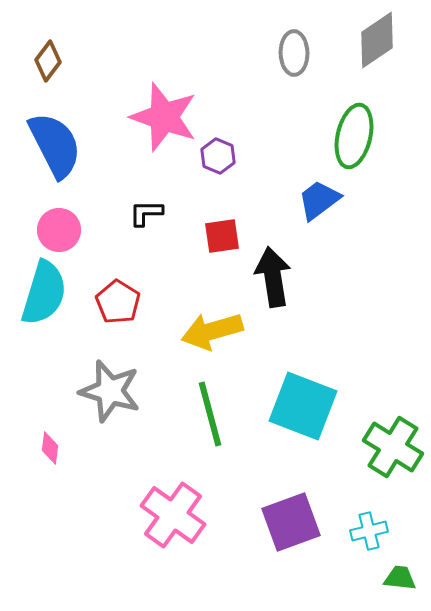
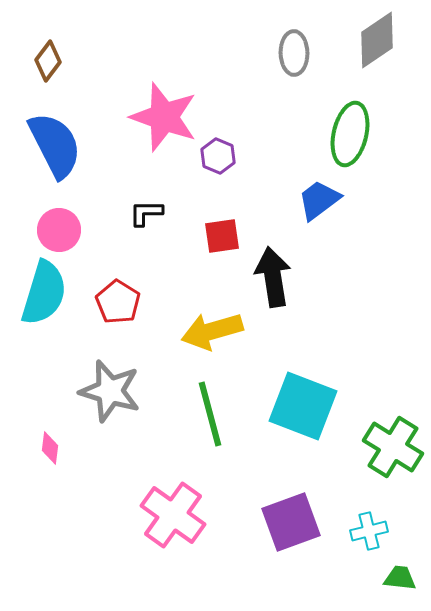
green ellipse: moved 4 px left, 2 px up
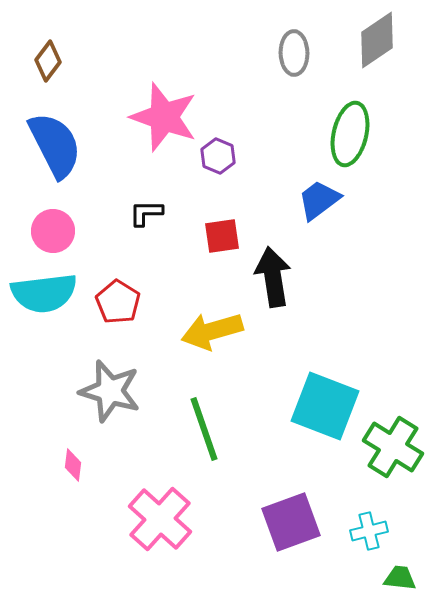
pink circle: moved 6 px left, 1 px down
cyan semicircle: rotated 66 degrees clockwise
cyan square: moved 22 px right
green line: moved 6 px left, 15 px down; rotated 4 degrees counterclockwise
pink diamond: moved 23 px right, 17 px down
pink cross: moved 13 px left, 4 px down; rotated 6 degrees clockwise
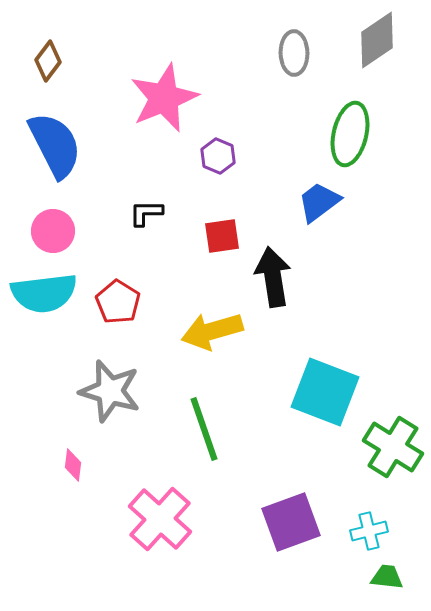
pink star: moved 19 px up; rotated 30 degrees clockwise
blue trapezoid: moved 2 px down
cyan square: moved 14 px up
green trapezoid: moved 13 px left, 1 px up
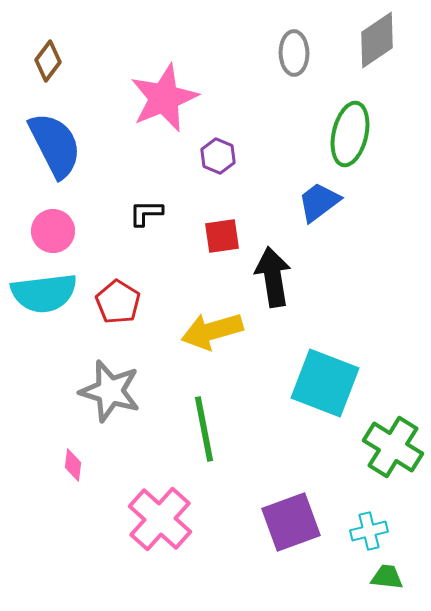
cyan square: moved 9 px up
green line: rotated 8 degrees clockwise
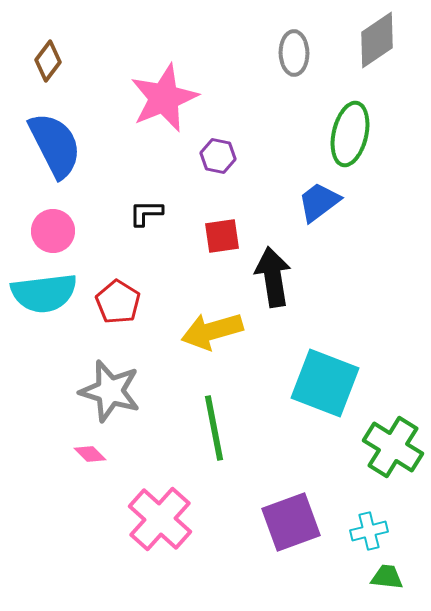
purple hexagon: rotated 12 degrees counterclockwise
green line: moved 10 px right, 1 px up
pink diamond: moved 17 px right, 11 px up; rotated 52 degrees counterclockwise
